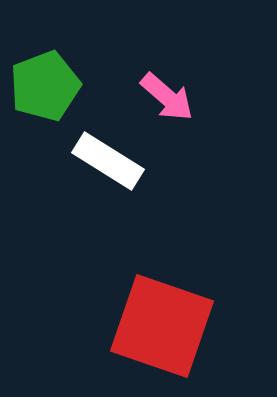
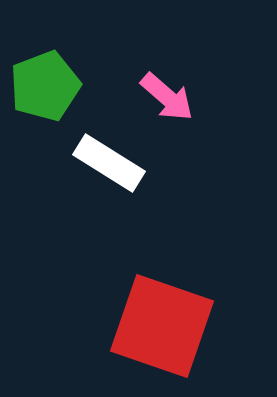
white rectangle: moved 1 px right, 2 px down
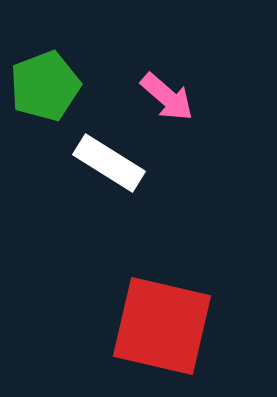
red square: rotated 6 degrees counterclockwise
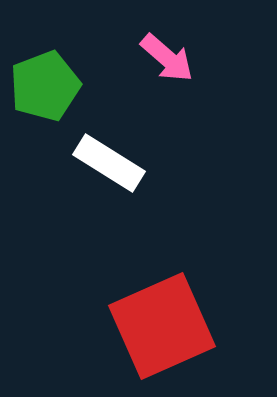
pink arrow: moved 39 px up
red square: rotated 37 degrees counterclockwise
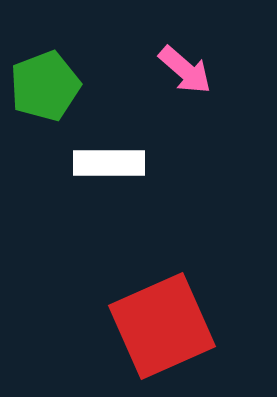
pink arrow: moved 18 px right, 12 px down
white rectangle: rotated 32 degrees counterclockwise
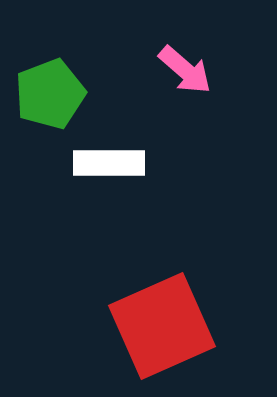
green pentagon: moved 5 px right, 8 px down
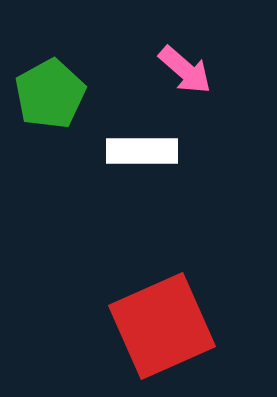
green pentagon: rotated 8 degrees counterclockwise
white rectangle: moved 33 px right, 12 px up
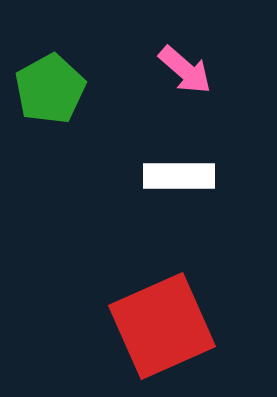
green pentagon: moved 5 px up
white rectangle: moved 37 px right, 25 px down
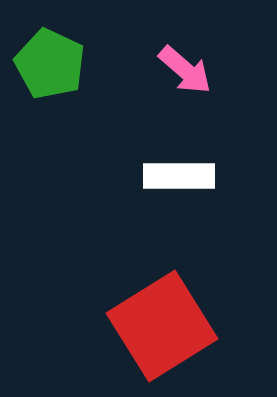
green pentagon: moved 25 px up; rotated 18 degrees counterclockwise
red square: rotated 8 degrees counterclockwise
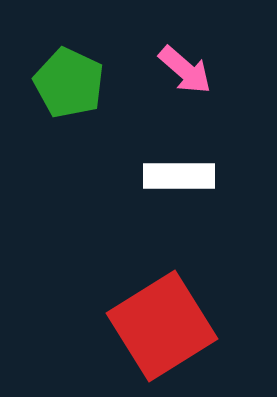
green pentagon: moved 19 px right, 19 px down
